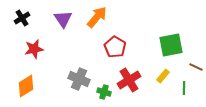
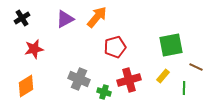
purple triangle: moved 2 px right; rotated 36 degrees clockwise
red pentagon: rotated 25 degrees clockwise
red cross: rotated 15 degrees clockwise
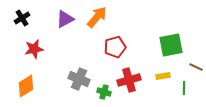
yellow rectangle: rotated 40 degrees clockwise
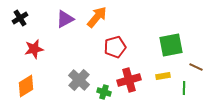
black cross: moved 2 px left
gray cross: moved 1 px down; rotated 20 degrees clockwise
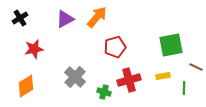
gray cross: moved 4 px left, 3 px up
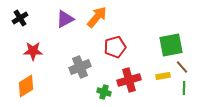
red star: moved 1 px left, 2 px down; rotated 12 degrees clockwise
brown line: moved 14 px left; rotated 24 degrees clockwise
gray cross: moved 5 px right, 10 px up; rotated 25 degrees clockwise
